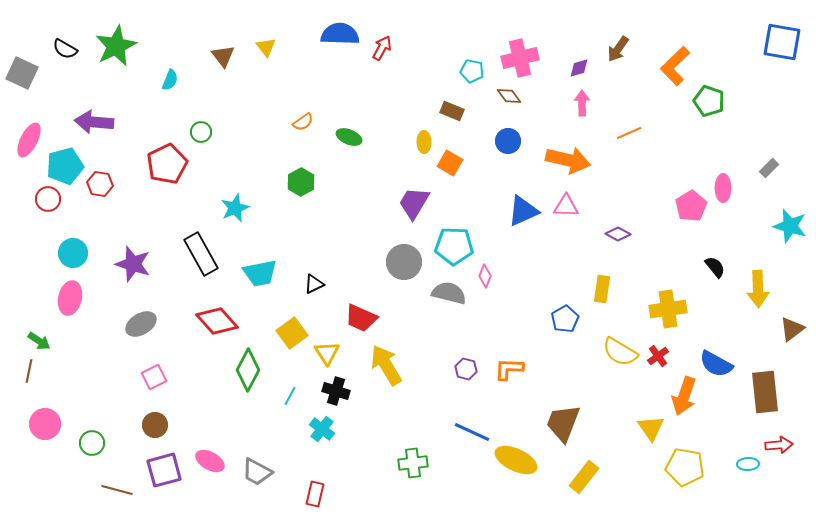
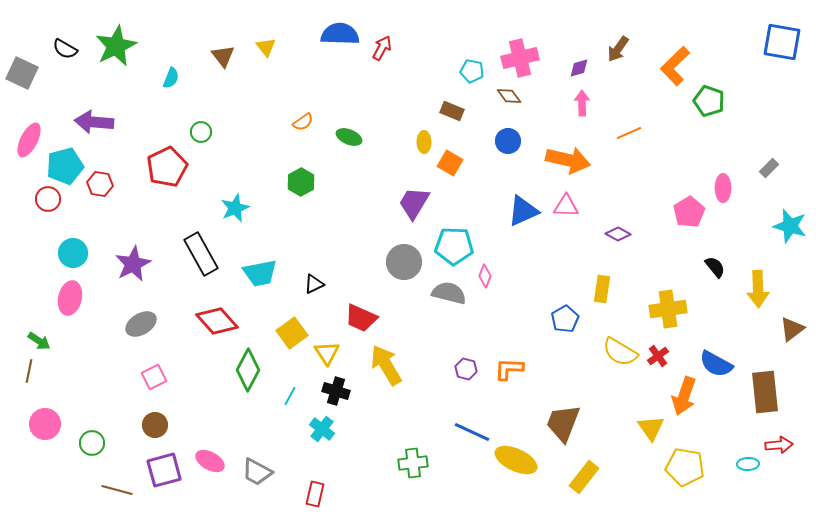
cyan semicircle at (170, 80): moved 1 px right, 2 px up
red pentagon at (167, 164): moved 3 px down
pink pentagon at (691, 206): moved 2 px left, 6 px down
purple star at (133, 264): rotated 27 degrees clockwise
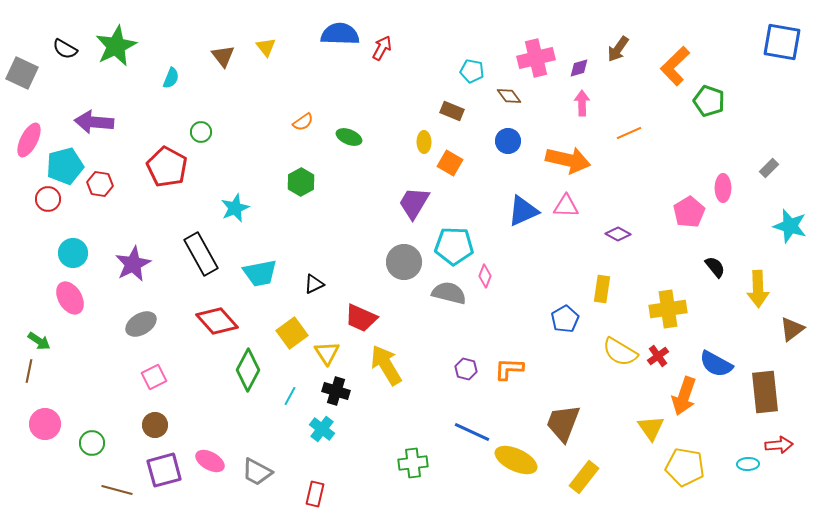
pink cross at (520, 58): moved 16 px right
red pentagon at (167, 167): rotated 18 degrees counterclockwise
pink ellipse at (70, 298): rotated 44 degrees counterclockwise
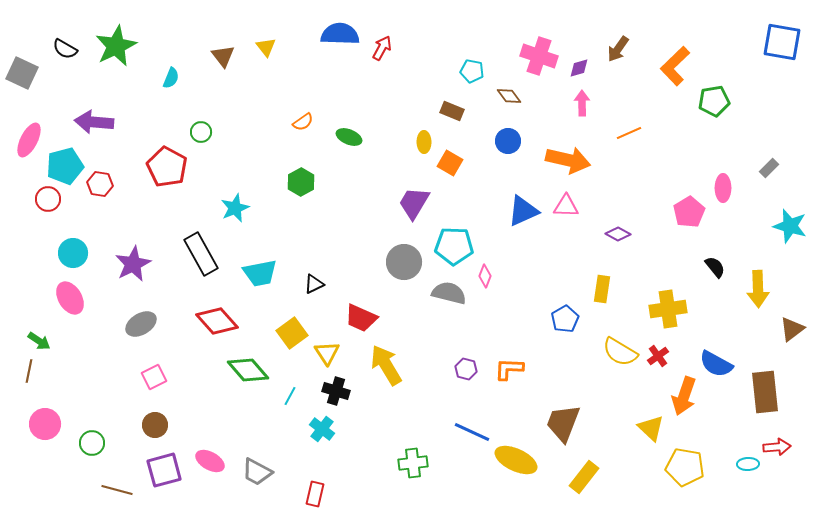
pink cross at (536, 58): moved 3 px right, 2 px up; rotated 33 degrees clockwise
green pentagon at (709, 101): moved 5 px right; rotated 28 degrees counterclockwise
green diamond at (248, 370): rotated 69 degrees counterclockwise
yellow triangle at (651, 428): rotated 12 degrees counterclockwise
red arrow at (779, 445): moved 2 px left, 2 px down
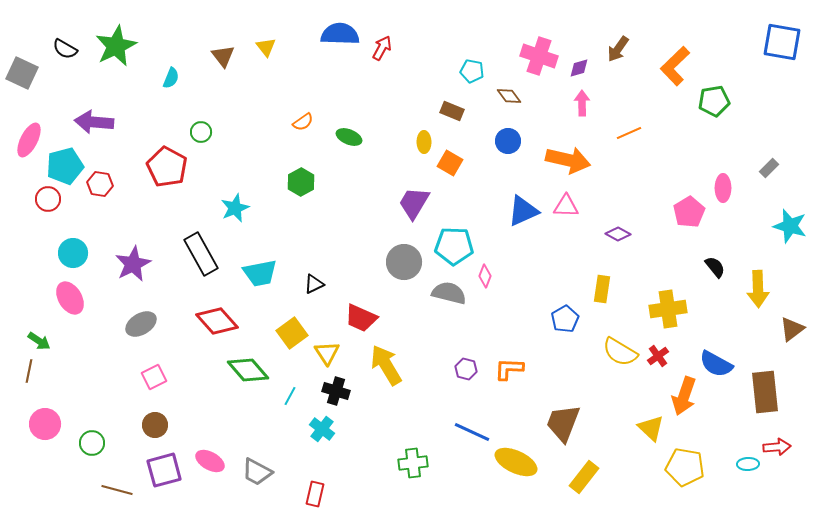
yellow ellipse at (516, 460): moved 2 px down
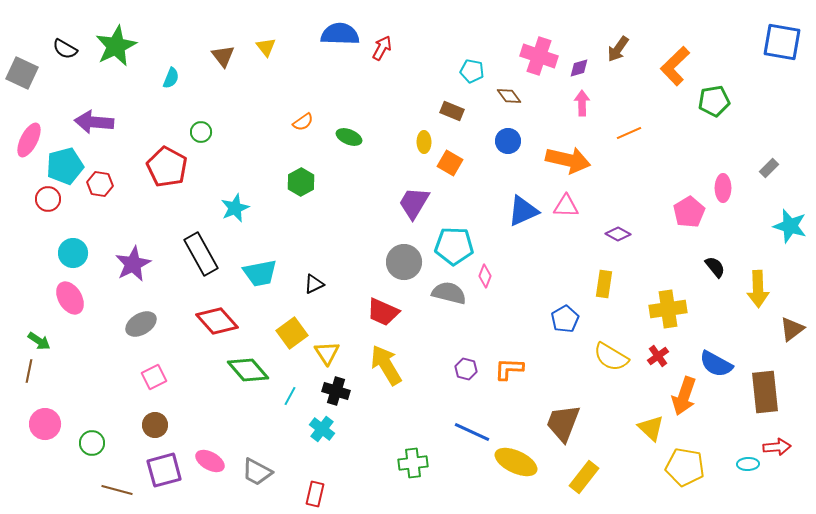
yellow rectangle at (602, 289): moved 2 px right, 5 px up
red trapezoid at (361, 318): moved 22 px right, 6 px up
yellow semicircle at (620, 352): moved 9 px left, 5 px down
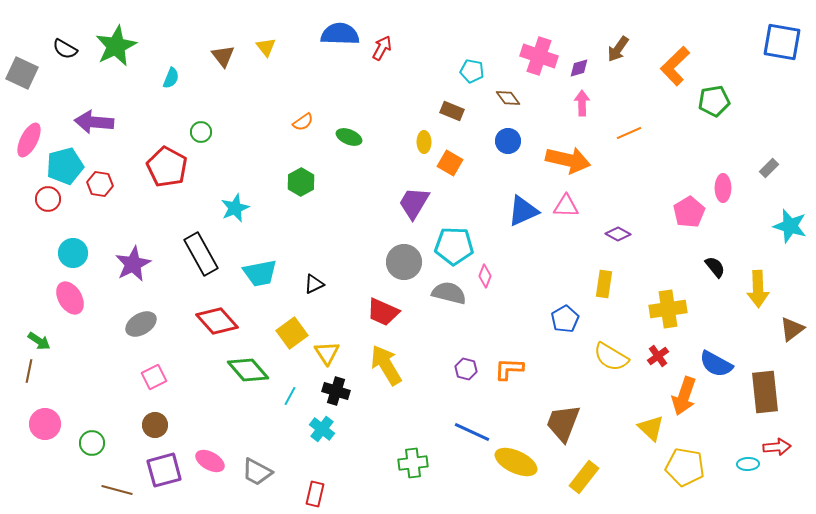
brown diamond at (509, 96): moved 1 px left, 2 px down
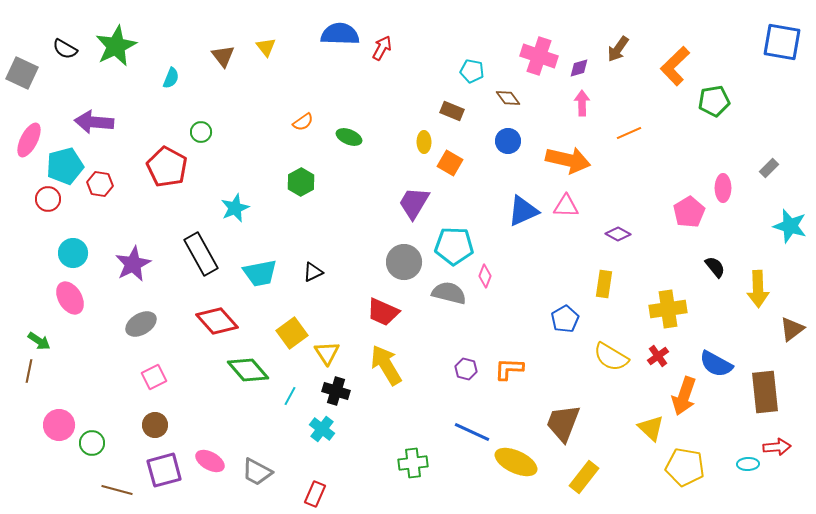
black triangle at (314, 284): moved 1 px left, 12 px up
pink circle at (45, 424): moved 14 px right, 1 px down
red rectangle at (315, 494): rotated 10 degrees clockwise
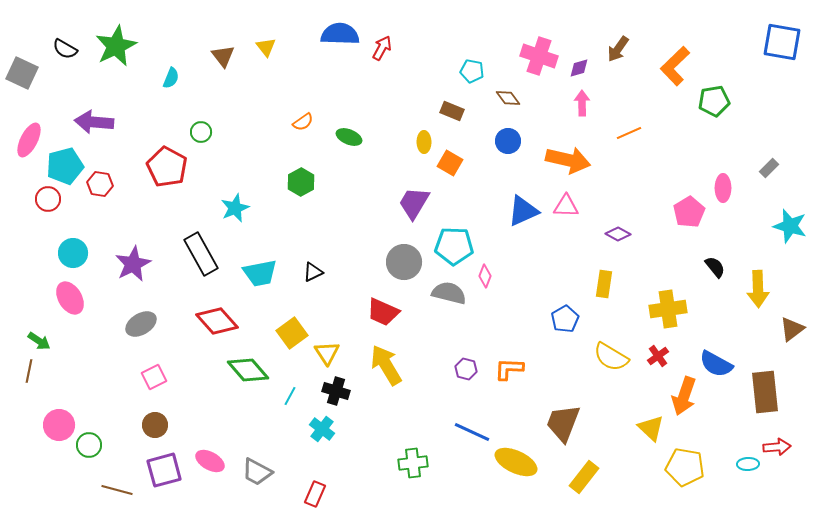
green circle at (92, 443): moved 3 px left, 2 px down
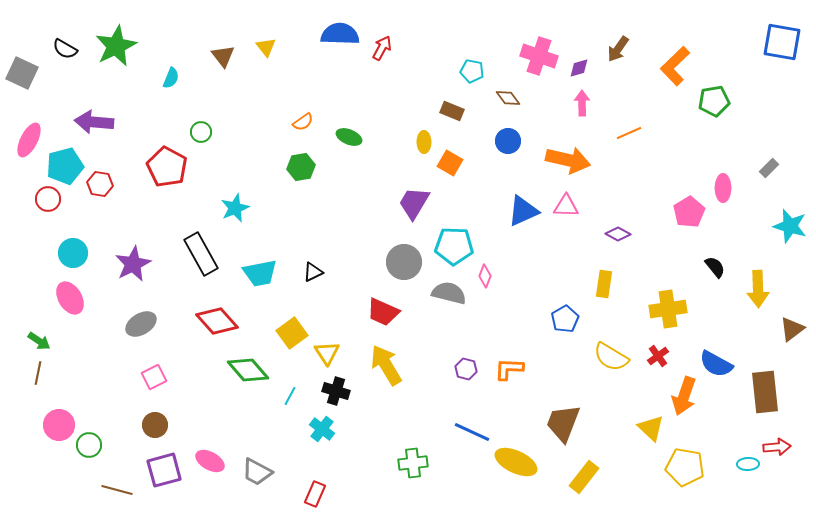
green hexagon at (301, 182): moved 15 px up; rotated 20 degrees clockwise
brown line at (29, 371): moved 9 px right, 2 px down
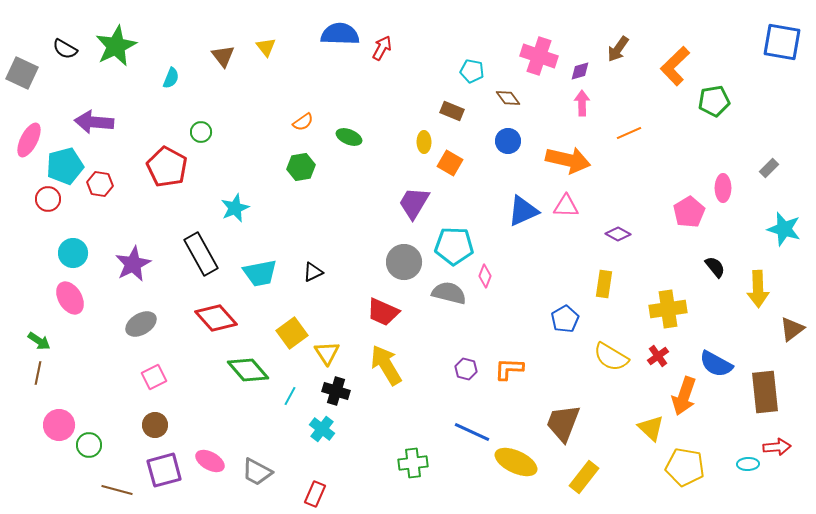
purple diamond at (579, 68): moved 1 px right, 3 px down
cyan star at (790, 226): moved 6 px left, 3 px down
red diamond at (217, 321): moved 1 px left, 3 px up
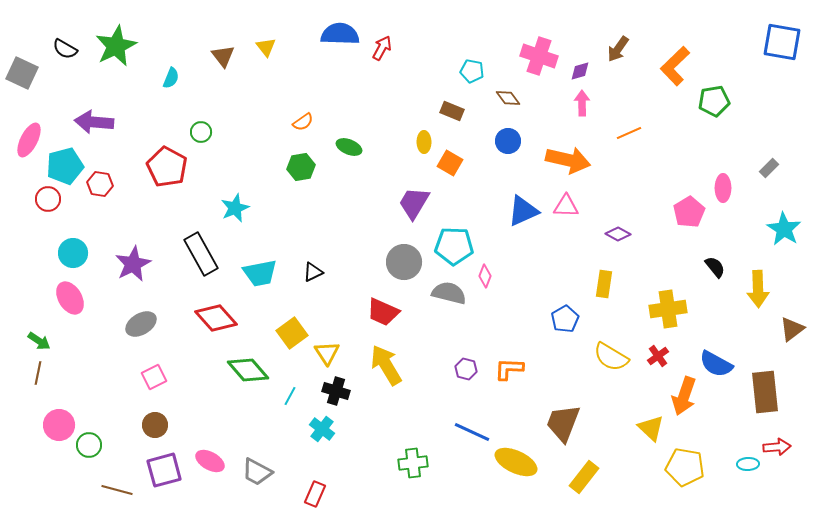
green ellipse at (349, 137): moved 10 px down
cyan star at (784, 229): rotated 16 degrees clockwise
